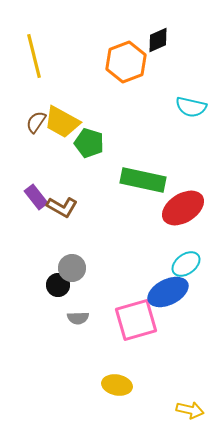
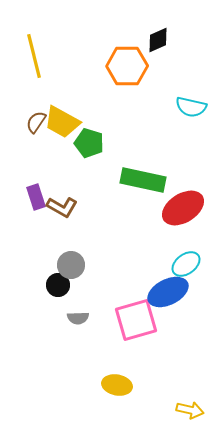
orange hexagon: moved 1 px right, 4 px down; rotated 21 degrees clockwise
purple rectangle: rotated 20 degrees clockwise
gray circle: moved 1 px left, 3 px up
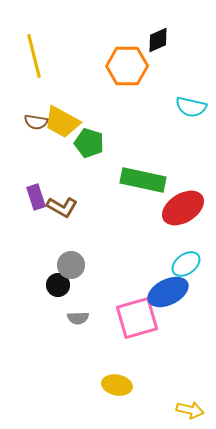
brown semicircle: rotated 115 degrees counterclockwise
pink square: moved 1 px right, 2 px up
